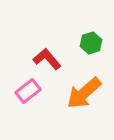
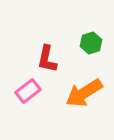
red L-shape: rotated 128 degrees counterclockwise
orange arrow: rotated 9 degrees clockwise
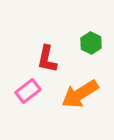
green hexagon: rotated 15 degrees counterclockwise
orange arrow: moved 4 px left, 1 px down
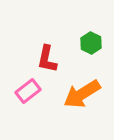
orange arrow: moved 2 px right
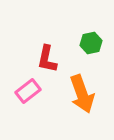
green hexagon: rotated 20 degrees clockwise
orange arrow: rotated 78 degrees counterclockwise
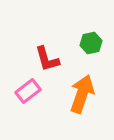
red L-shape: rotated 28 degrees counterclockwise
orange arrow: rotated 141 degrees counterclockwise
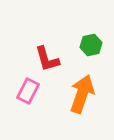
green hexagon: moved 2 px down
pink rectangle: rotated 25 degrees counterclockwise
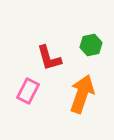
red L-shape: moved 2 px right, 1 px up
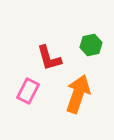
orange arrow: moved 4 px left
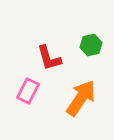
orange arrow: moved 3 px right, 4 px down; rotated 15 degrees clockwise
